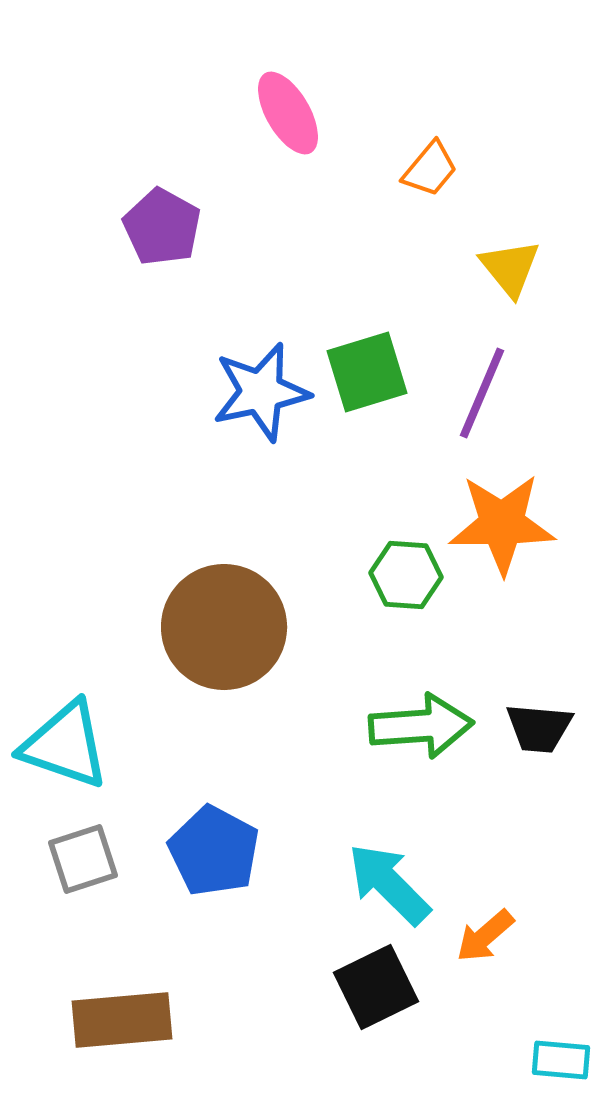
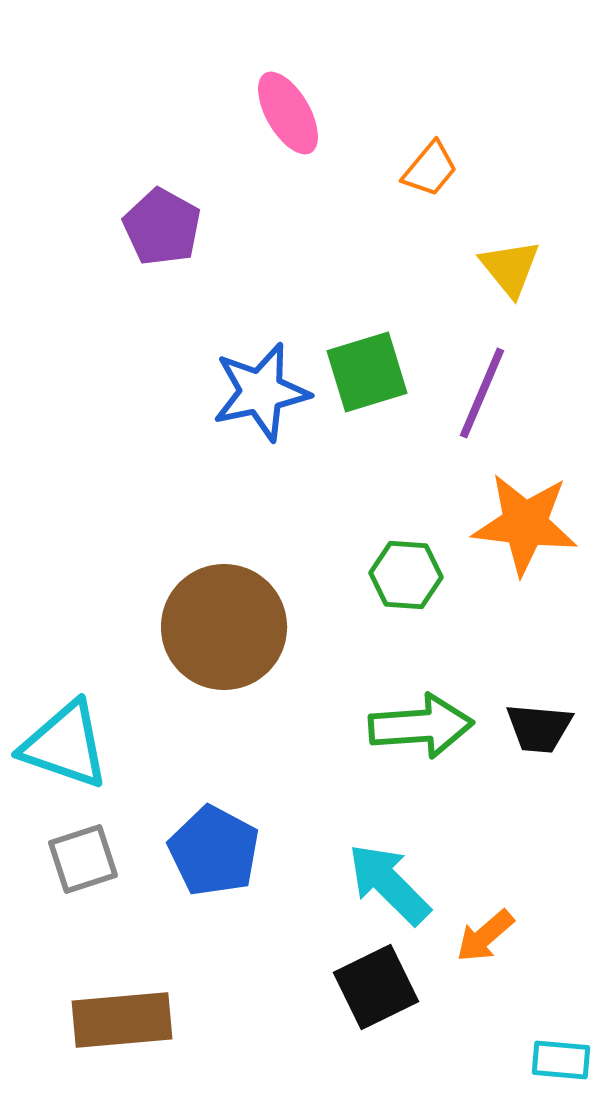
orange star: moved 23 px right; rotated 7 degrees clockwise
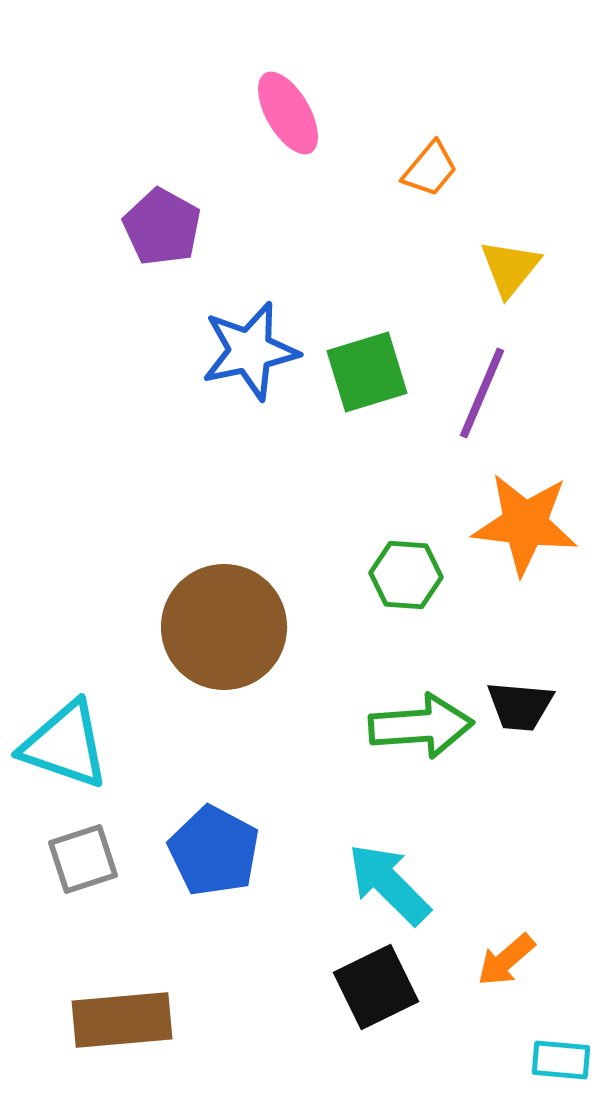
yellow triangle: rotated 18 degrees clockwise
blue star: moved 11 px left, 41 px up
black trapezoid: moved 19 px left, 22 px up
orange arrow: moved 21 px right, 24 px down
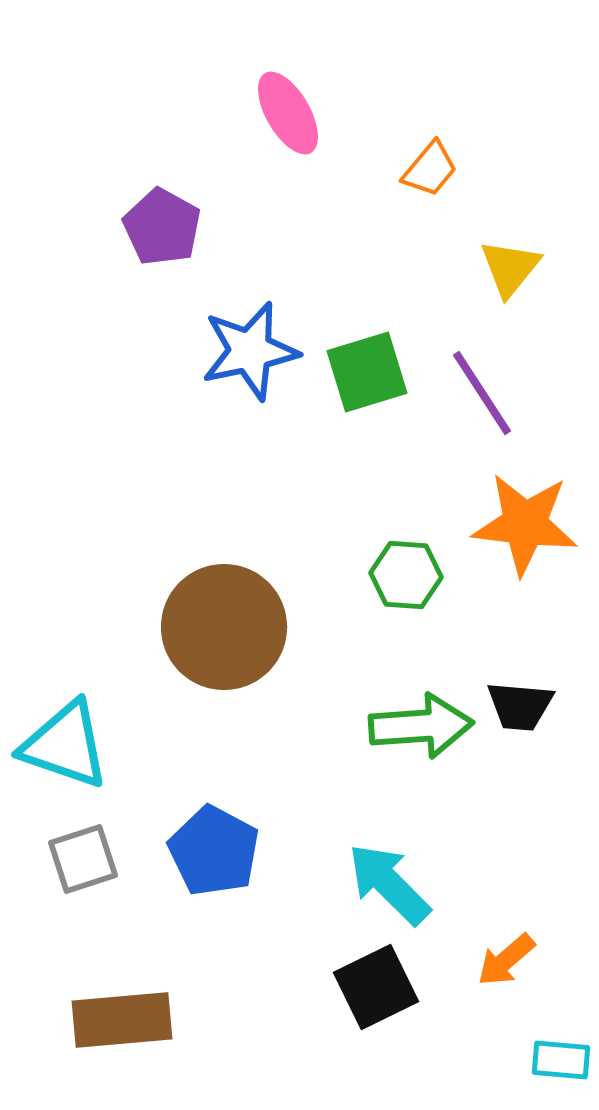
purple line: rotated 56 degrees counterclockwise
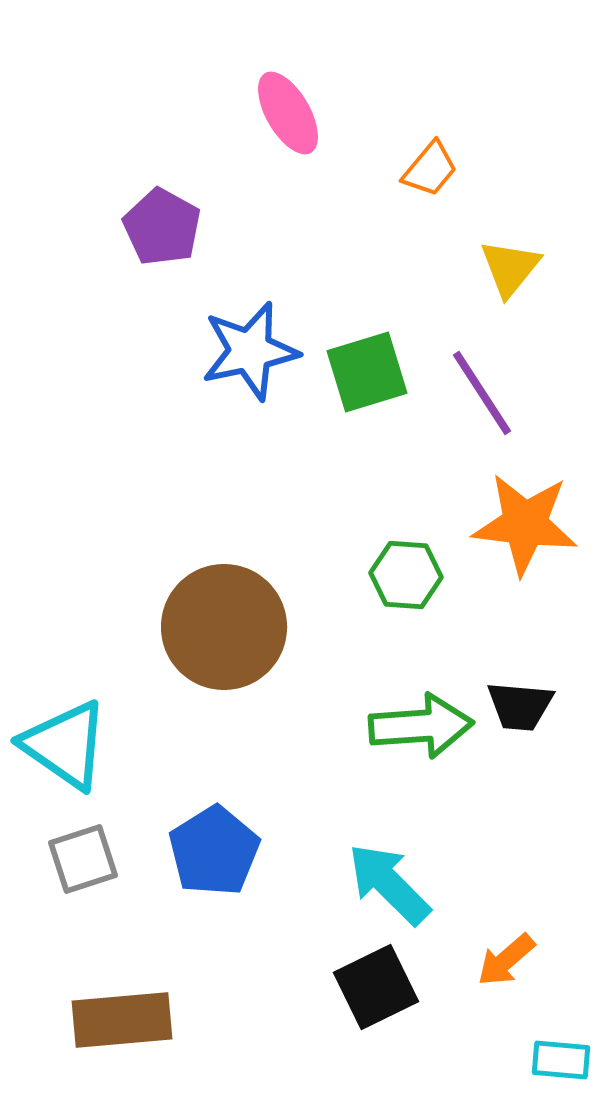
cyan triangle: rotated 16 degrees clockwise
blue pentagon: rotated 12 degrees clockwise
